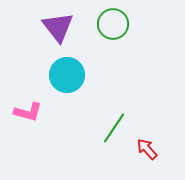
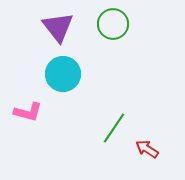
cyan circle: moved 4 px left, 1 px up
red arrow: rotated 15 degrees counterclockwise
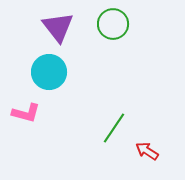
cyan circle: moved 14 px left, 2 px up
pink L-shape: moved 2 px left, 1 px down
red arrow: moved 2 px down
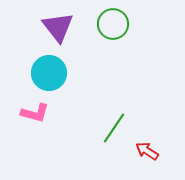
cyan circle: moved 1 px down
pink L-shape: moved 9 px right
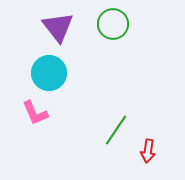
pink L-shape: rotated 52 degrees clockwise
green line: moved 2 px right, 2 px down
red arrow: moved 1 px right; rotated 115 degrees counterclockwise
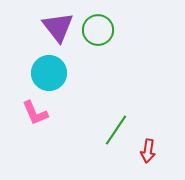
green circle: moved 15 px left, 6 px down
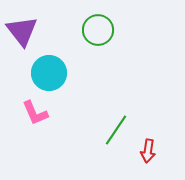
purple triangle: moved 36 px left, 4 px down
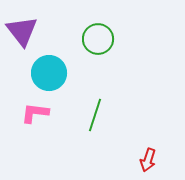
green circle: moved 9 px down
pink L-shape: rotated 120 degrees clockwise
green line: moved 21 px left, 15 px up; rotated 16 degrees counterclockwise
red arrow: moved 9 px down; rotated 10 degrees clockwise
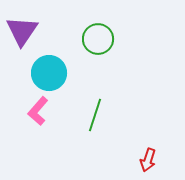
purple triangle: rotated 12 degrees clockwise
pink L-shape: moved 3 px right, 2 px up; rotated 56 degrees counterclockwise
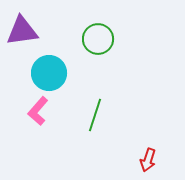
purple triangle: rotated 48 degrees clockwise
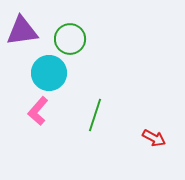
green circle: moved 28 px left
red arrow: moved 6 px right, 22 px up; rotated 80 degrees counterclockwise
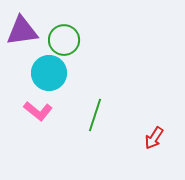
green circle: moved 6 px left, 1 px down
pink L-shape: rotated 92 degrees counterclockwise
red arrow: rotated 95 degrees clockwise
